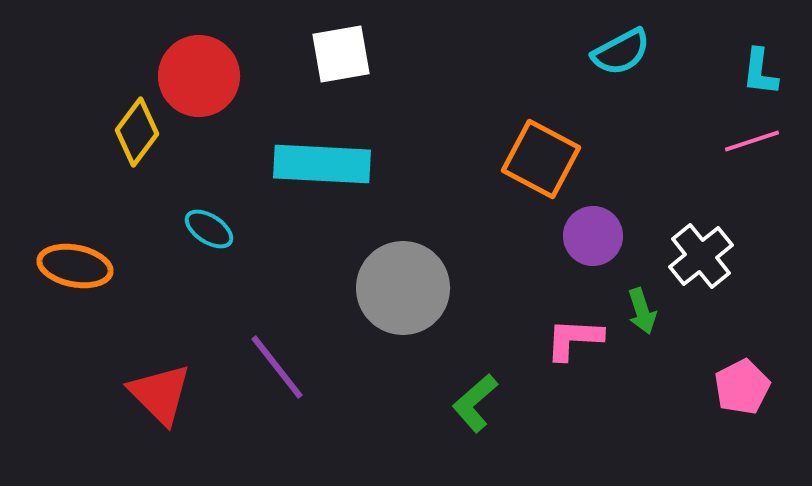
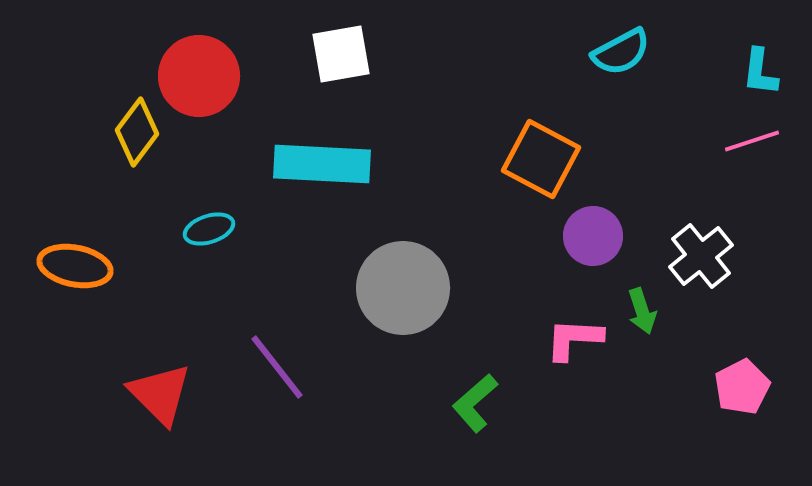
cyan ellipse: rotated 51 degrees counterclockwise
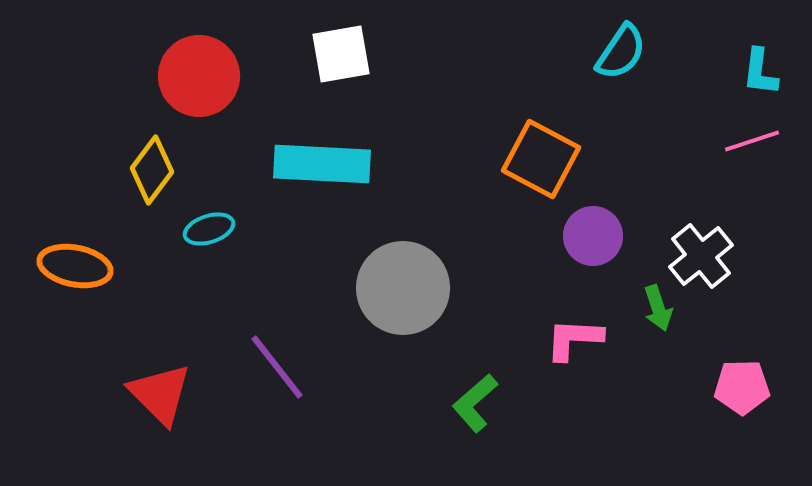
cyan semicircle: rotated 28 degrees counterclockwise
yellow diamond: moved 15 px right, 38 px down
green arrow: moved 16 px right, 3 px up
pink pentagon: rotated 26 degrees clockwise
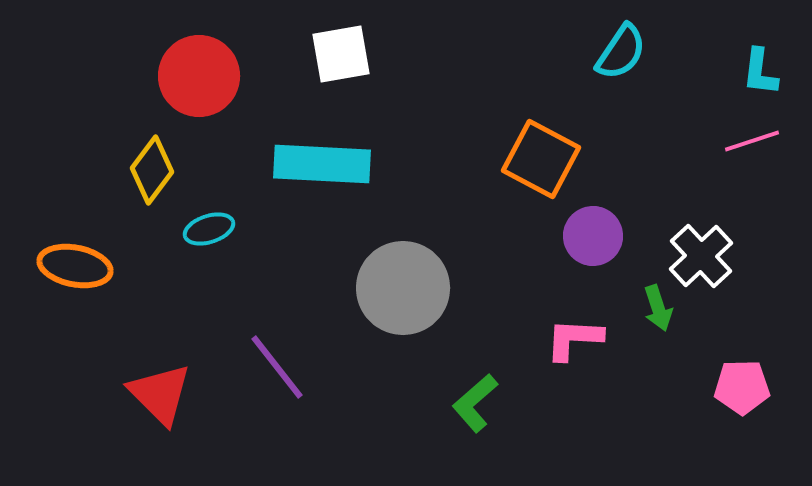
white cross: rotated 4 degrees counterclockwise
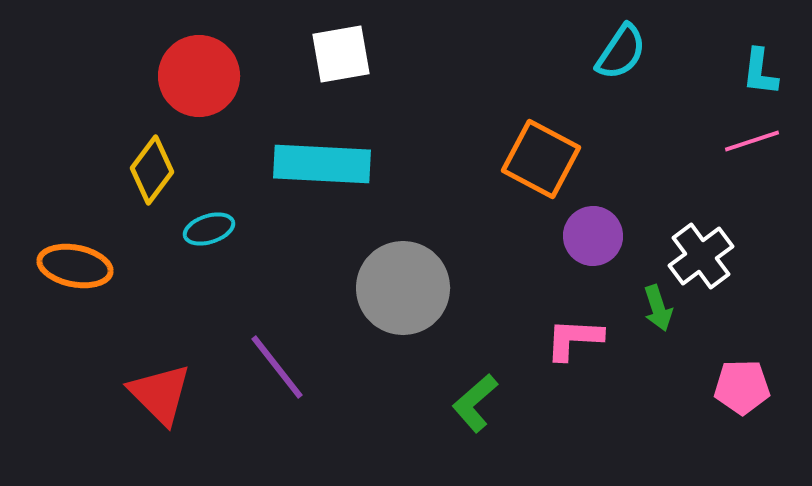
white cross: rotated 6 degrees clockwise
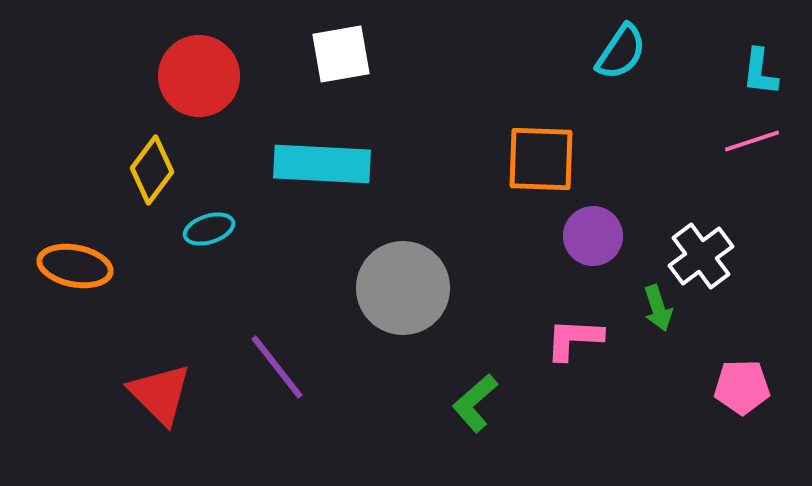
orange square: rotated 26 degrees counterclockwise
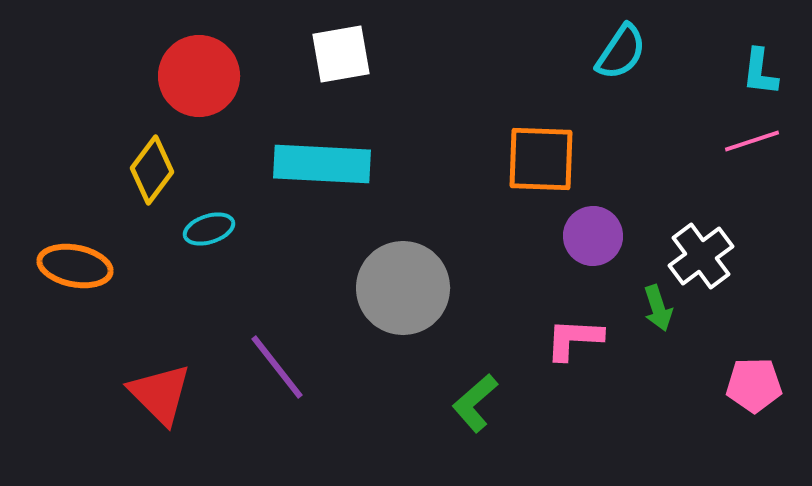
pink pentagon: moved 12 px right, 2 px up
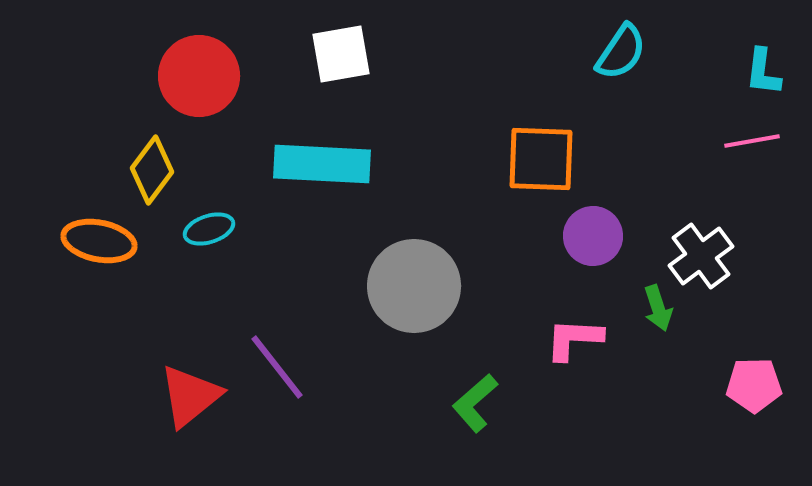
cyan L-shape: moved 3 px right
pink line: rotated 8 degrees clockwise
orange ellipse: moved 24 px right, 25 px up
gray circle: moved 11 px right, 2 px up
red triangle: moved 30 px right, 2 px down; rotated 36 degrees clockwise
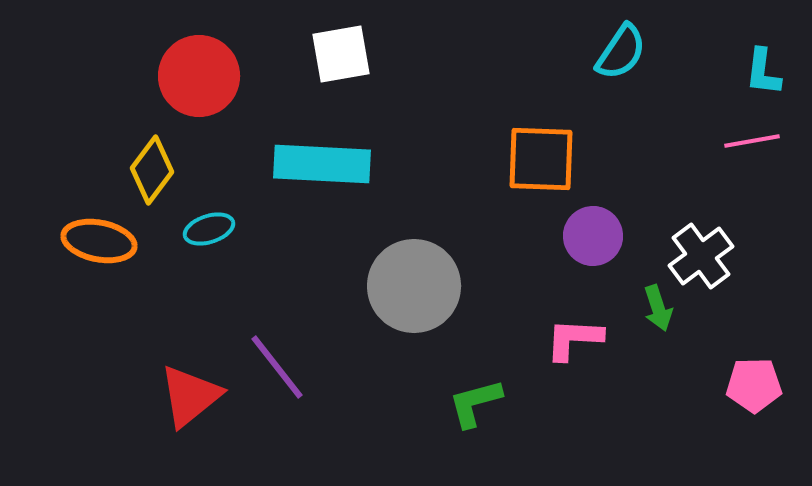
green L-shape: rotated 26 degrees clockwise
